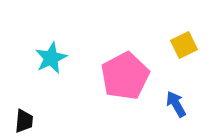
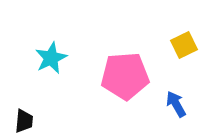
pink pentagon: rotated 24 degrees clockwise
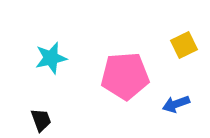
cyan star: rotated 12 degrees clockwise
blue arrow: rotated 80 degrees counterclockwise
black trapezoid: moved 17 px right, 1 px up; rotated 25 degrees counterclockwise
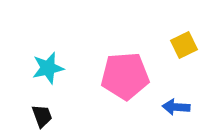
cyan star: moved 3 px left, 10 px down
blue arrow: moved 3 px down; rotated 24 degrees clockwise
black trapezoid: moved 1 px right, 4 px up
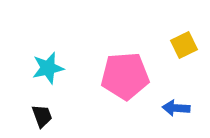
blue arrow: moved 1 px down
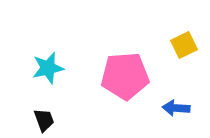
black trapezoid: moved 2 px right, 4 px down
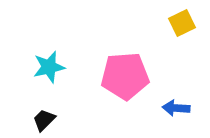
yellow square: moved 2 px left, 22 px up
cyan star: moved 1 px right, 1 px up
black trapezoid: rotated 115 degrees counterclockwise
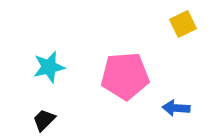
yellow square: moved 1 px right, 1 px down
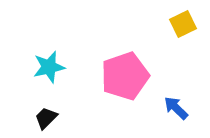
pink pentagon: rotated 15 degrees counterclockwise
blue arrow: rotated 40 degrees clockwise
black trapezoid: moved 2 px right, 2 px up
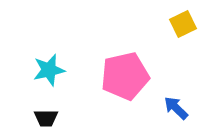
cyan star: moved 3 px down
pink pentagon: rotated 6 degrees clockwise
black trapezoid: rotated 135 degrees counterclockwise
